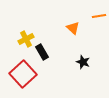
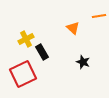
red square: rotated 16 degrees clockwise
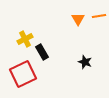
orange triangle: moved 5 px right, 9 px up; rotated 16 degrees clockwise
yellow cross: moved 1 px left
black star: moved 2 px right
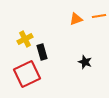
orange triangle: moved 2 px left; rotated 40 degrees clockwise
black rectangle: rotated 14 degrees clockwise
red square: moved 4 px right
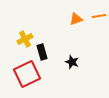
black star: moved 13 px left
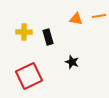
orange triangle: rotated 32 degrees clockwise
yellow cross: moved 1 px left, 7 px up; rotated 28 degrees clockwise
black rectangle: moved 6 px right, 15 px up
red square: moved 2 px right, 2 px down
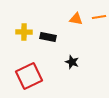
orange line: moved 1 px down
black rectangle: rotated 63 degrees counterclockwise
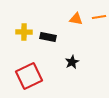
black star: rotated 24 degrees clockwise
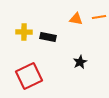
black star: moved 8 px right
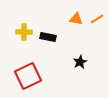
orange line: moved 2 px left, 2 px down; rotated 24 degrees counterclockwise
red square: moved 1 px left
